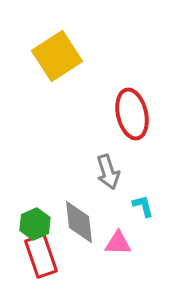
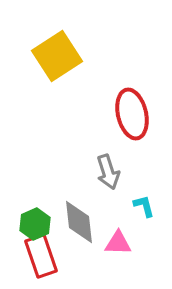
cyan L-shape: moved 1 px right
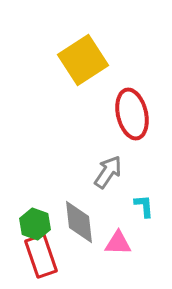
yellow square: moved 26 px right, 4 px down
gray arrow: rotated 128 degrees counterclockwise
cyan L-shape: rotated 10 degrees clockwise
green hexagon: rotated 16 degrees counterclockwise
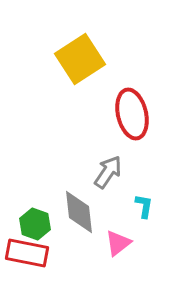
yellow square: moved 3 px left, 1 px up
cyan L-shape: rotated 15 degrees clockwise
gray diamond: moved 10 px up
pink triangle: rotated 40 degrees counterclockwise
red rectangle: moved 14 px left, 3 px up; rotated 60 degrees counterclockwise
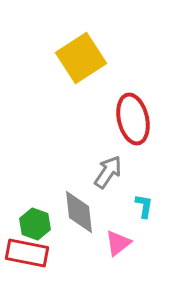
yellow square: moved 1 px right, 1 px up
red ellipse: moved 1 px right, 5 px down
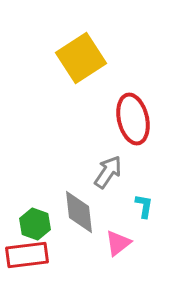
red rectangle: moved 2 px down; rotated 18 degrees counterclockwise
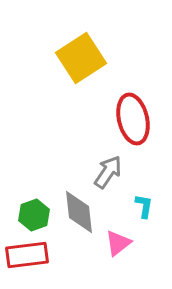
green hexagon: moved 1 px left, 9 px up; rotated 20 degrees clockwise
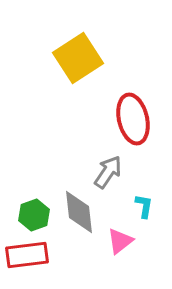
yellow square: moved 3 px left
pink triangle: moved 2 px right, 2 px up
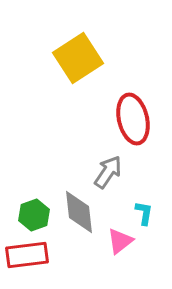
cyan L-shape: moved 7 px down
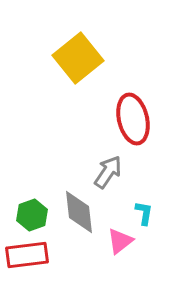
yellow square: rotated 6 degrees counterclockwise
green hexagon: moved 2 px left
